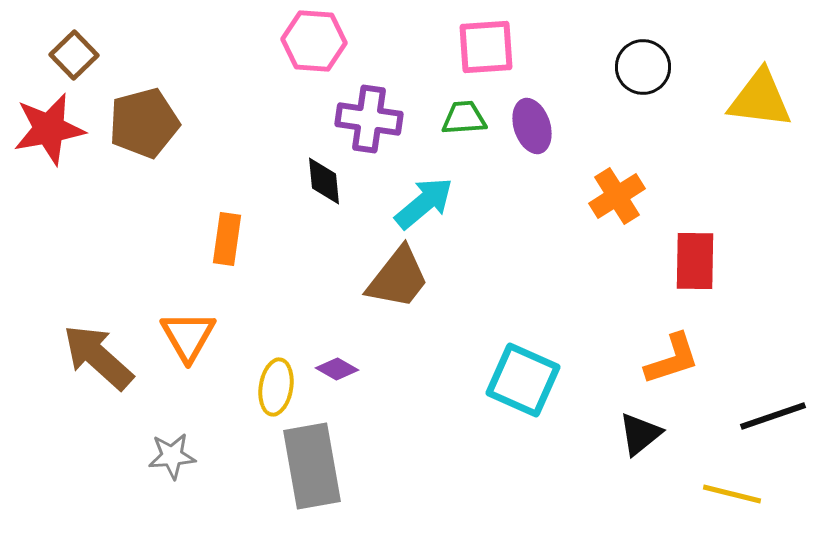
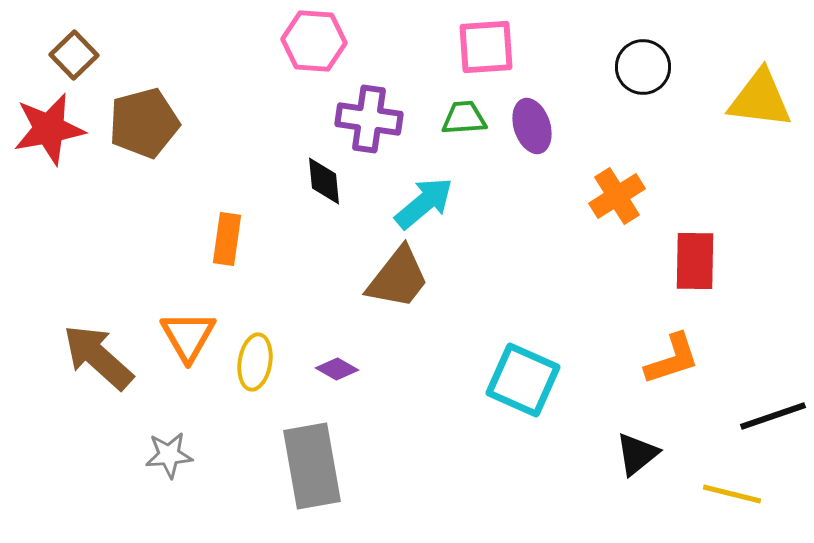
yellow ellipse: moved 21 px left, 25 px up
black triangle: moved 3 px left, 20 px down
gray star: moved 3 px left, 1 px up
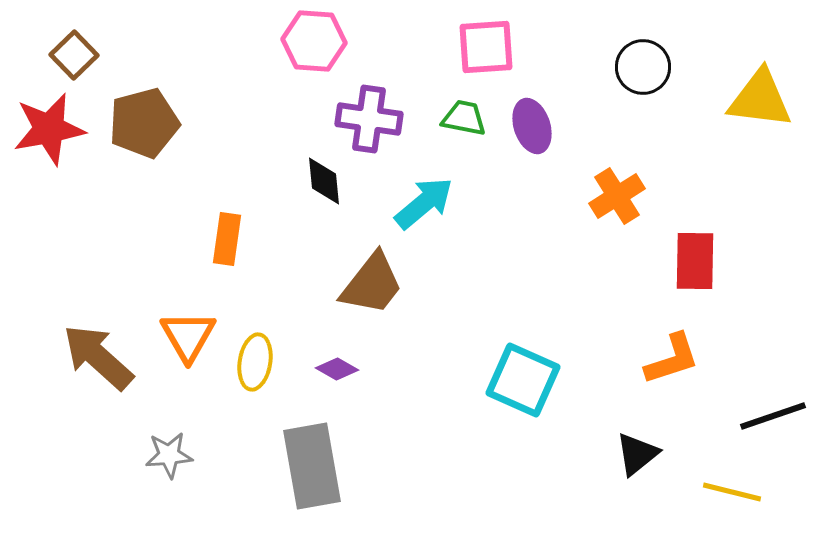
green trapezoid: rotated 15 degrees clockwise
brown trapezoid: moved 26 px left, 6 px down
yellow line: moved 2 px up
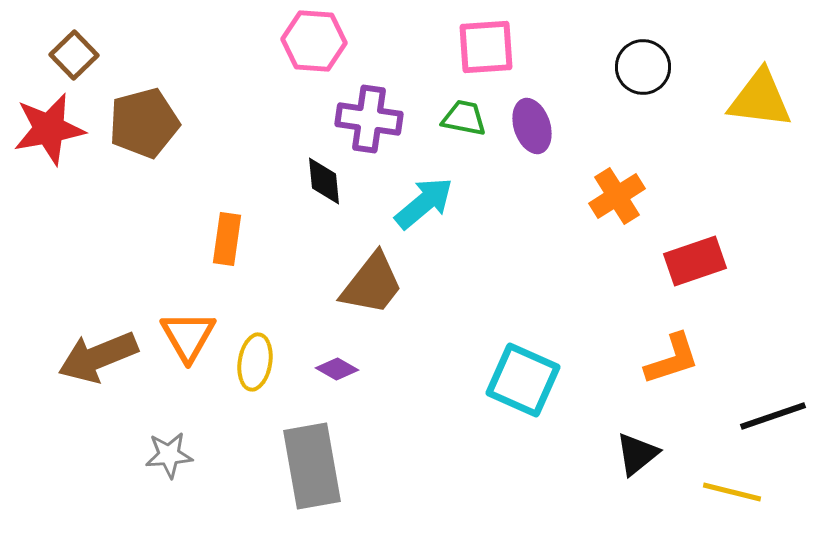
red rectangle: rotated 70 degrees clockwise
brown arrow: rotated 64 degrees counterclockwise
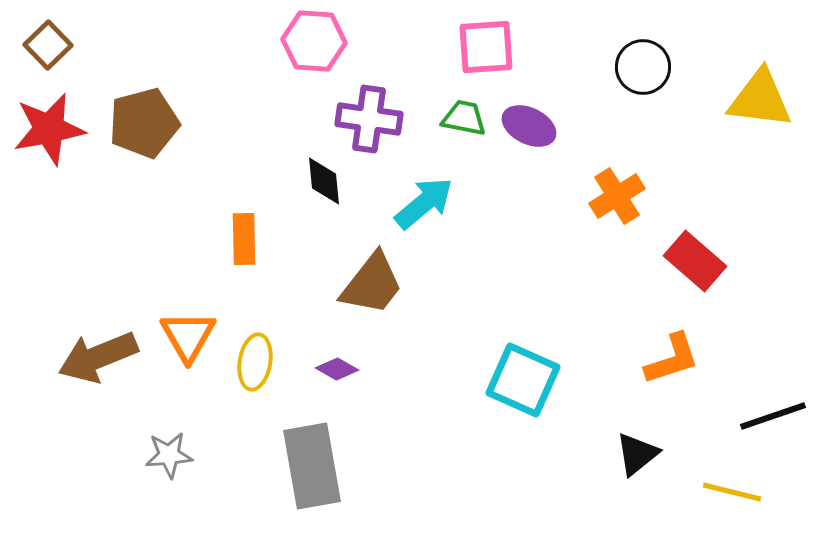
brown square: moved 26 px left, 10 px up
purple ellipse: moved 3 px left; rotated 46 degrees counterclockwise
orange rectangle: moved 17 px right; rotated 9 degrees counterclockwise
red rectangle: rotated 60 degrees clockwise
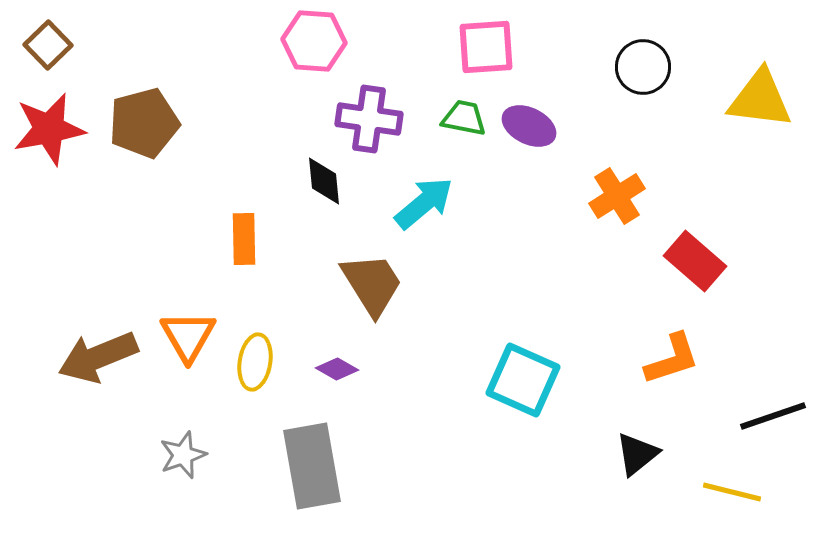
brown trapezoid: rotated 70 degrees counterclockwise
gray star: moved 14 px right; rotated 15 degrees counterclockwise
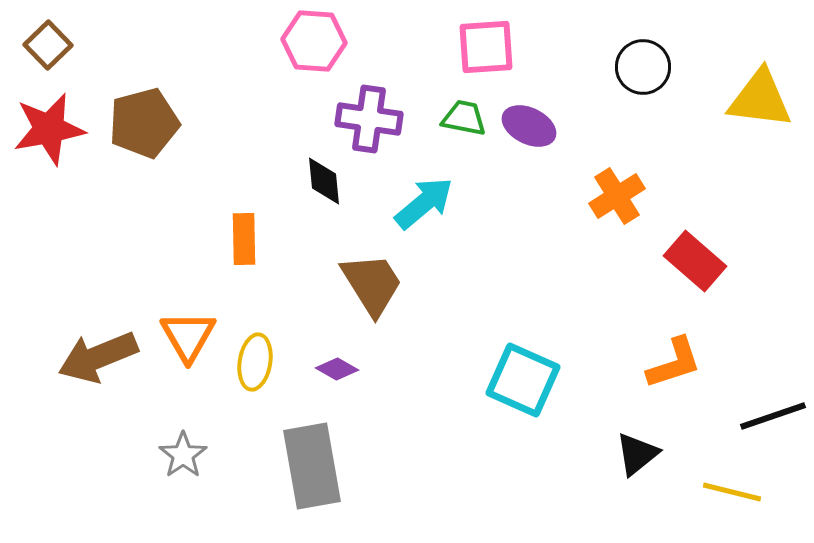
orange L-shape: moved 2 px right, 4 px down
gray star: rotated 15 degrees counterclockwise
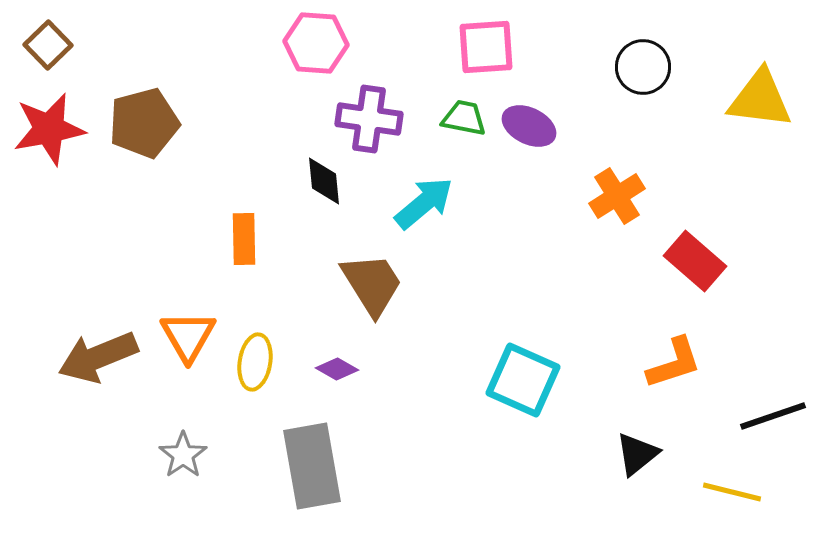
pink hexagon: moved 2 px right, 2 px down
